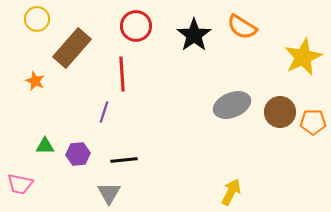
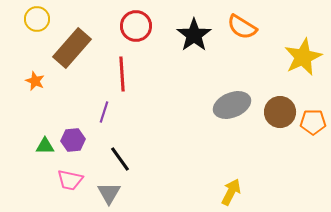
purple hexagon: moved 5 px left, 14 px up
black line: moved 4 px left, 1 px up; rotated 60 degrees clockwise
pink trapezoid: moved 50 px right, 4 px up
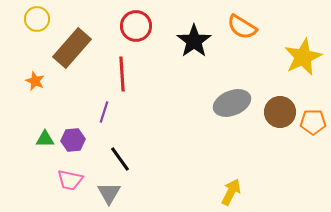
black star: moved 6 px down
gray ellipse: moved 2 px up
green triangle: moved 7 px up
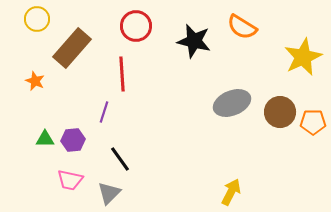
black star: rotated 24 degrees counterclockwise
gray triangle: rotated 15 degrees clockwise
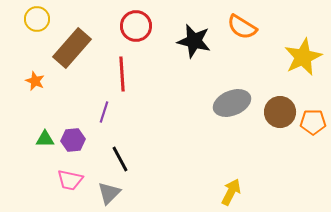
black line: rotated 8 degrees clockwise
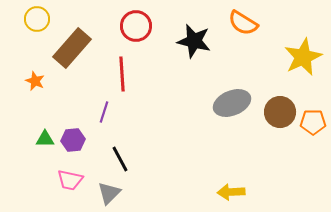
orange semicircle: moved 1 px right, 4 px up
yellow arrow: rotated 120 degrees counterclockwise
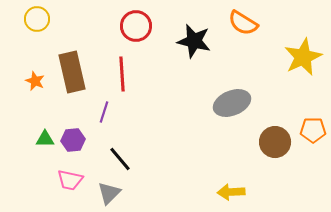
brown rectangle: moved 24 px down; rotated 54 degrees counterclockwise
brown circle: moved 5 px left, 30 px down
orange pentagon: moved 8 px down
black line: rotated 12 degrees counterclockwise
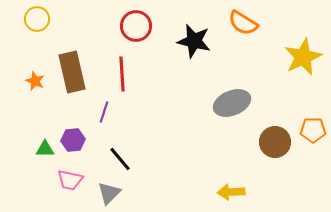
green triangle: moved 10 px down
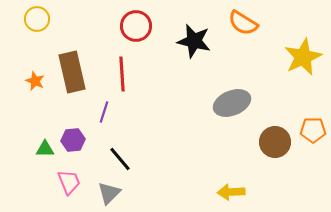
pink trapezoid: moved 1 px left, 2 px down; rotated 124 degrees counterclockwise
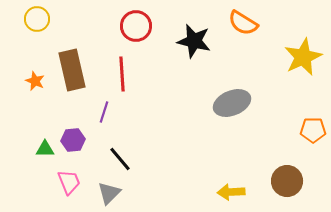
brown rectangle: moved 2 px up
brown circle: moved 12 px right, 39 px down
